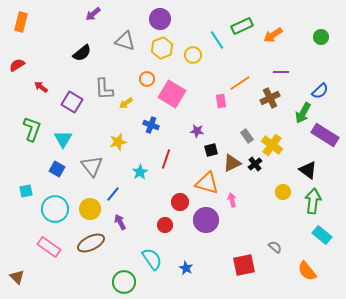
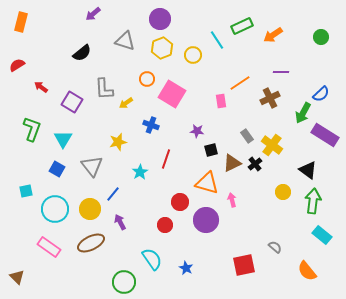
blue semicircle at (320, 91): moved 1 px right, 3 px down
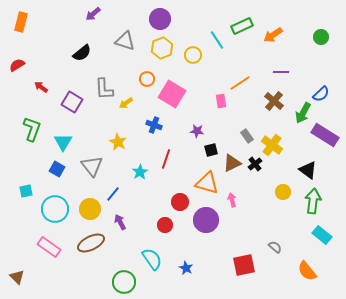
brown cross at (270, 98): moved 4 px right, 3 px down; rotated 24 degrees counterclockwise
blue cross at (151, 125): moved 3 px right
cyan triangle at (63, 139): moved 3 px down
yellow star at (118, 142): rotated 30 degrees counterclockwise
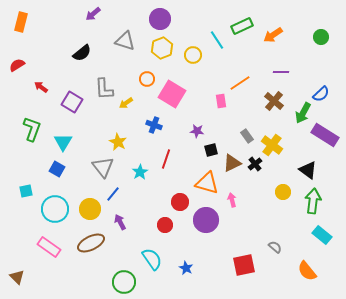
gray triangle at (92, 166): moved 11 px right, 1 px down
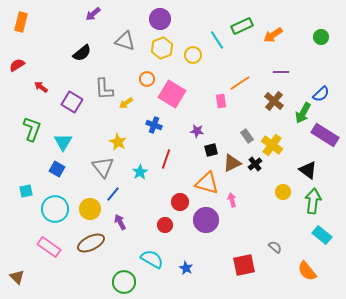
cyan semicircle at (152, 259): rotated 25 degrees counterclockwise
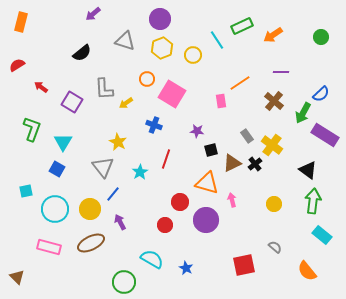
yellow circle at (283, 192): moved 9 px left, 12 px down
pink rectangle at (49, 247): rotated 20 degrees counterclockwise
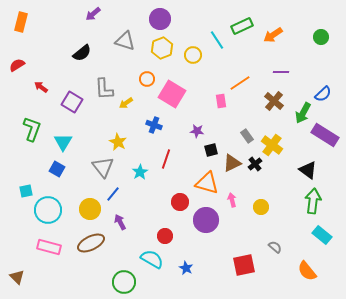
blue semicircle at (321, 94): moved 2 px right
yellow circle at (274, 204): moved 13 px left, 3 px down
cyan circle at (55, 209): moved 7 px left, 1 px down
red circle at (165, 225): moved 11 px down
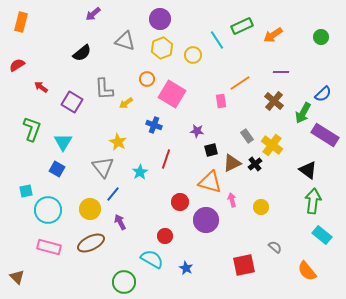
orange triangle at (207, 183): moved 3 px right, 1 px up
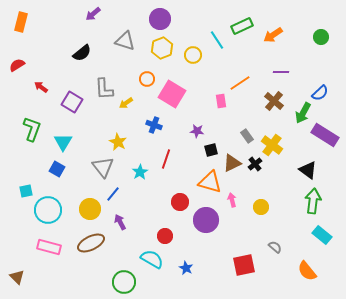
blue semicircle at (323, 94): moved 3 px left, 1 px up
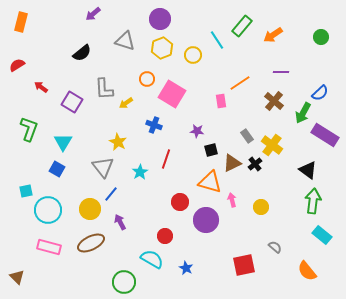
green rectangle at (242, 26): rotated 25 degrees counterclockwise
green L-shape at (32, 129): moved 3 px left
blue line at (113, 194): moved 2 px left
